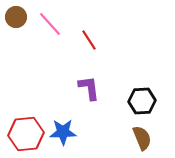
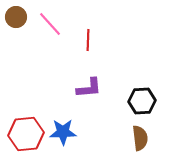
red line: moved 1 px left; rotated 35 degrees clockwise
purple L-shape: rotated 92 degrees clockwise
brown semicircle: moved 2 px left; rotated 15 degrees clockwise
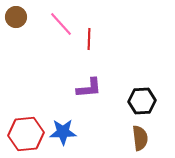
pink line: moved 11 px right
red line: moved 1 px right, 1 px up
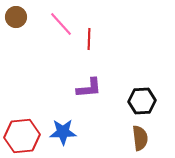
red hexagon: moved 4 px left, 2 px down
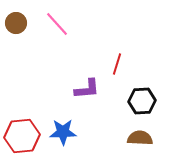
brown circle: moved 6 px down
pink line: moved 4 px left
red line: moved 28 px right, 25 px down; rotated 15 degrees clockwise
purple L-shape: moved 2 px left, 1 px down
brown semicircle: rotated 80 degrees counterclockwise
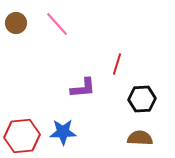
purple L-shape: moved 4 px left, 1 px up
black hexagon: moved 2 px up
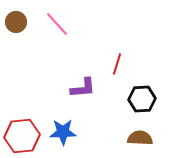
brown circle: moved 1 px up
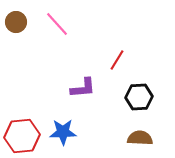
red line: moved 4 px up; rotated 15 degrees clockwise
black hexagon: moved 3 px left, 2 px up
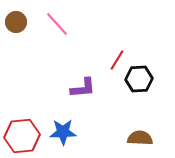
black hexagon: moved 18 px up
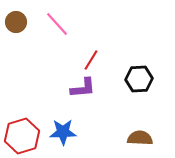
red line: moved 26 px left
red hexagon: rotated 12 degrees counterclockwise
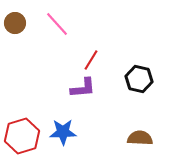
brown circle: moved 1 px left, 1 px down
black hexagon: rotated 16 degrees clockwise
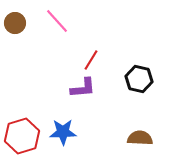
pink line: moved 3 px up
